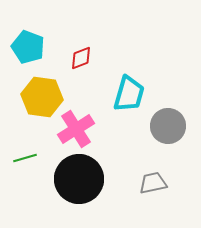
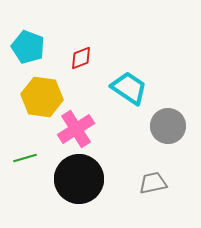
cyan trapezoid: moved 6 px up; rotated 72 degrees counterclockwise
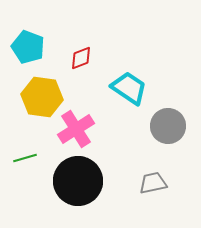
black circle: moved 1 px left, 2 px down
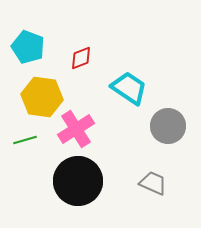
green line: moved 18 px up
gray trapezoid: rotated 36 degrees clockwise
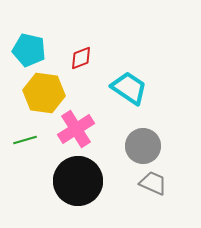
cyan pentagon: moved 1 px right, 3 px down; rotated 8 degrees counterclockwise
yellow hexagon: moved 2 px right, 4 px up
gray circle: moved 25 px left, 20 px down
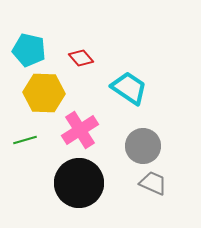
red diamond: rotated 70 degrees clockwise
yellow hexagon: rotated 6 degrees counterclockwise
pink cross: moved 4 px right, 1 px down
black circle: moved 1 px right, 2 px down
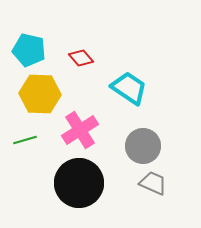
yellow hexagon: moved 4 px left, 1 px down
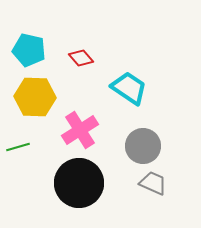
yellow hexagon: moved 5 px left, 3 px down
green line: moved 7 px left, 7 px down
